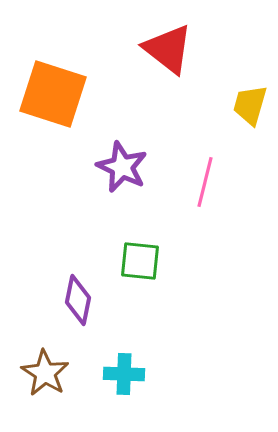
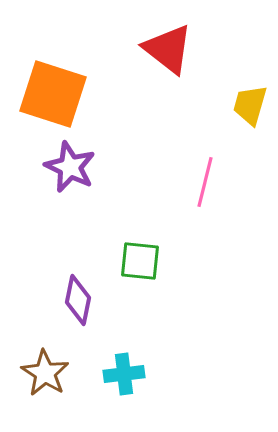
purple star: moved 52 px left
cyan cross: rotated 9 degrees counterclockwise
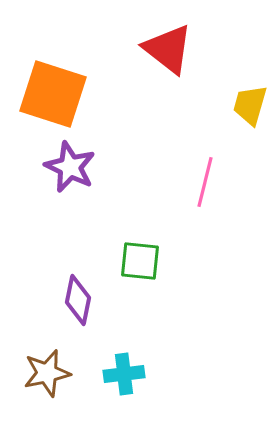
brown star: moved 2 px right; rotated 27 degrees clockwise
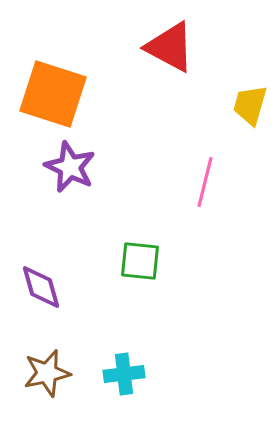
red triangle: moved 2 px right, 2 px up; rotated 10 degrees counterclockwise
purple diamond: moved 37 px left, 13 px up; rotated 27 degrees counterclockwise
